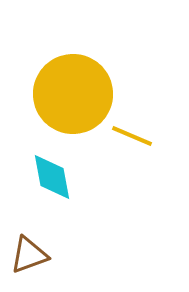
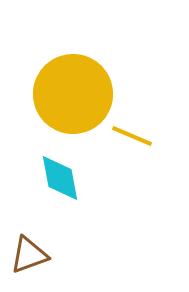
cyan diamond: moved 8 px right, 1 px down
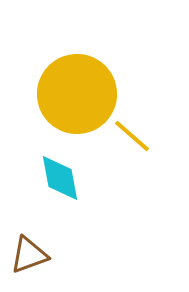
yellow circle: moved 4 px right
yellow line: rotated 18 degrees clockwise
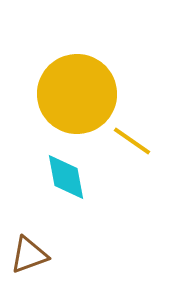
yellow line: moved 5 px down; rotated 6 degrees counterclockwise
cyan diamond: moved 6 px right, 1 px up
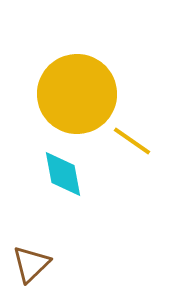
cyan diamond: moved 3 px left, 3 px up
brown triangle: moved 2 px right, 9 px down; rotated 24 degrees counterclockwise
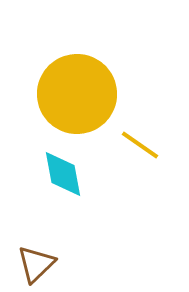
yellow line: moved 8 px right, 4 px down
brown triangle: moved 5 px right
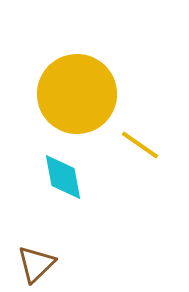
cyan diamond: moved 3 px down
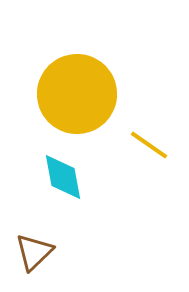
yellow line: moved 9 px right
brown triangle: moved 2 px left, 12 px up
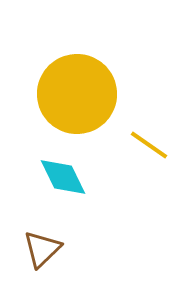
cyan diamond: rotated 15 degrees counterclockwise
brown triangle: moved 8 px right, 3 px up
